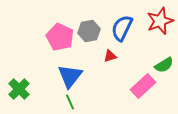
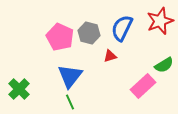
gray hexagon: moved 2 px down; rotated 25 degrees clockwise
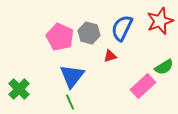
green semicircle: moved 2 px down
blue triangle: moved 2 px right
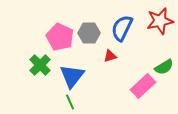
red star: rotated 8 degrees clockwise
gray hexagon: rotated 15 degrees counterclockwise
green cross: moved 21 px right, 24 px up
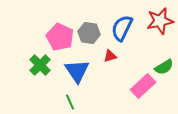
gray hexagon: rotated 10 degrees clockwise
blue triangle: moved 5 px right, 5 px up; rotated 12 degrees counterclockwise
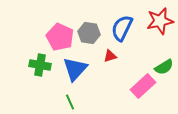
green cross: rotated 35 degrees counterclockwise
blue triangle: moved 2 px left, 2 px up; rotated 16 degrees clockwise
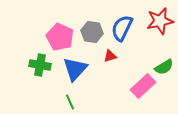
gray hexagon: moved 3 px right, 1 px up
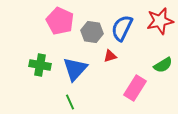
pink pentagon: moved 16 px up
green semicircle: moved 1 px left, 2 px up
pink rectangle: moved 8 px left, 2 px down; rotated 15 degrees counterclockwise
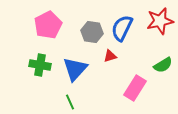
pink pentagon: moved 12 px left, 4 px down; rotated 20 degrees clockwise
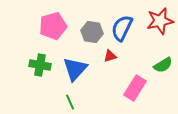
pink pentagon: moved 5 px right, 1 px down; rotated 12 degrees clockwise
